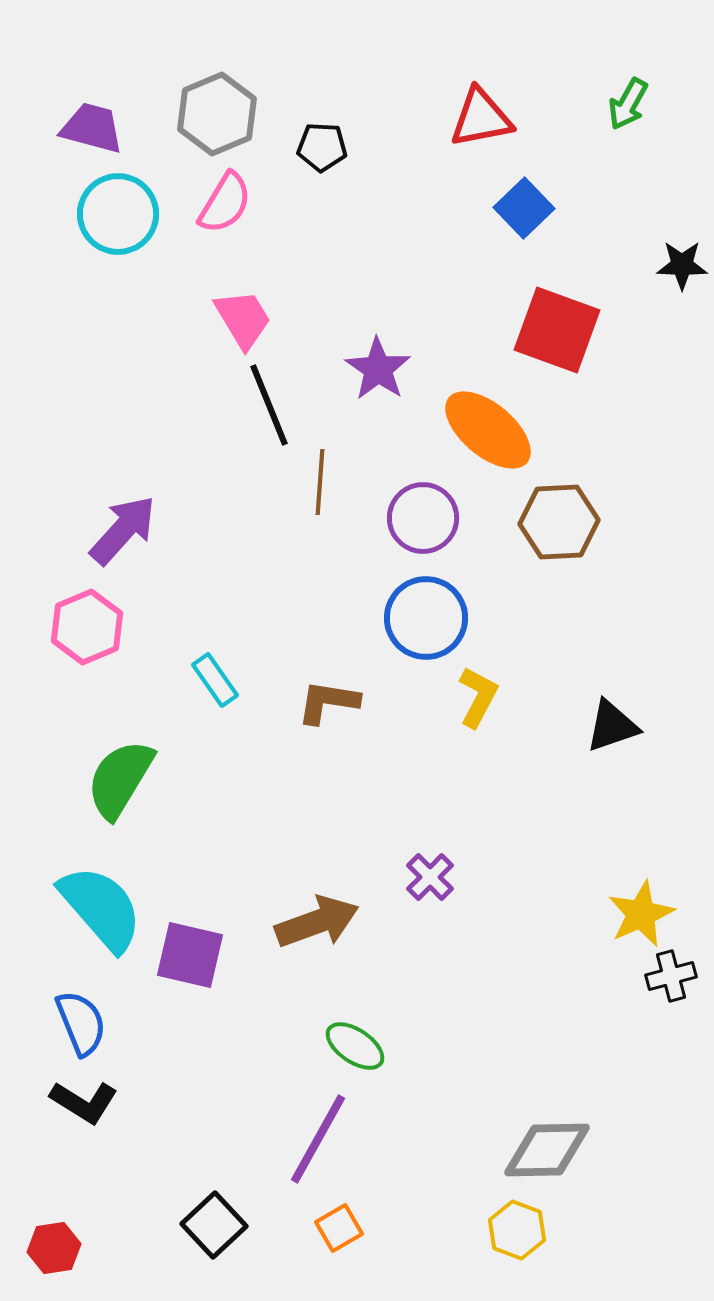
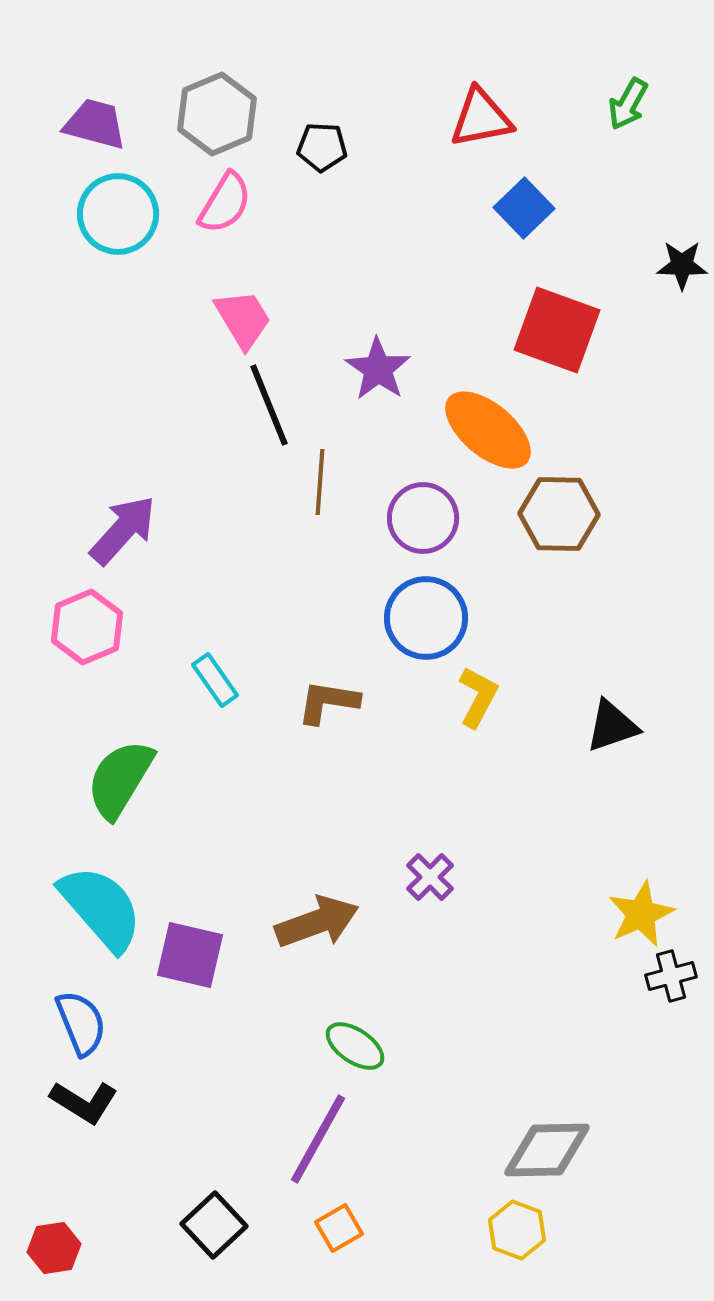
purple trapezoid: moved 3 px right, 4 px up
brown hexagon: moved 8 px up; rotated 4 degrees clockwise
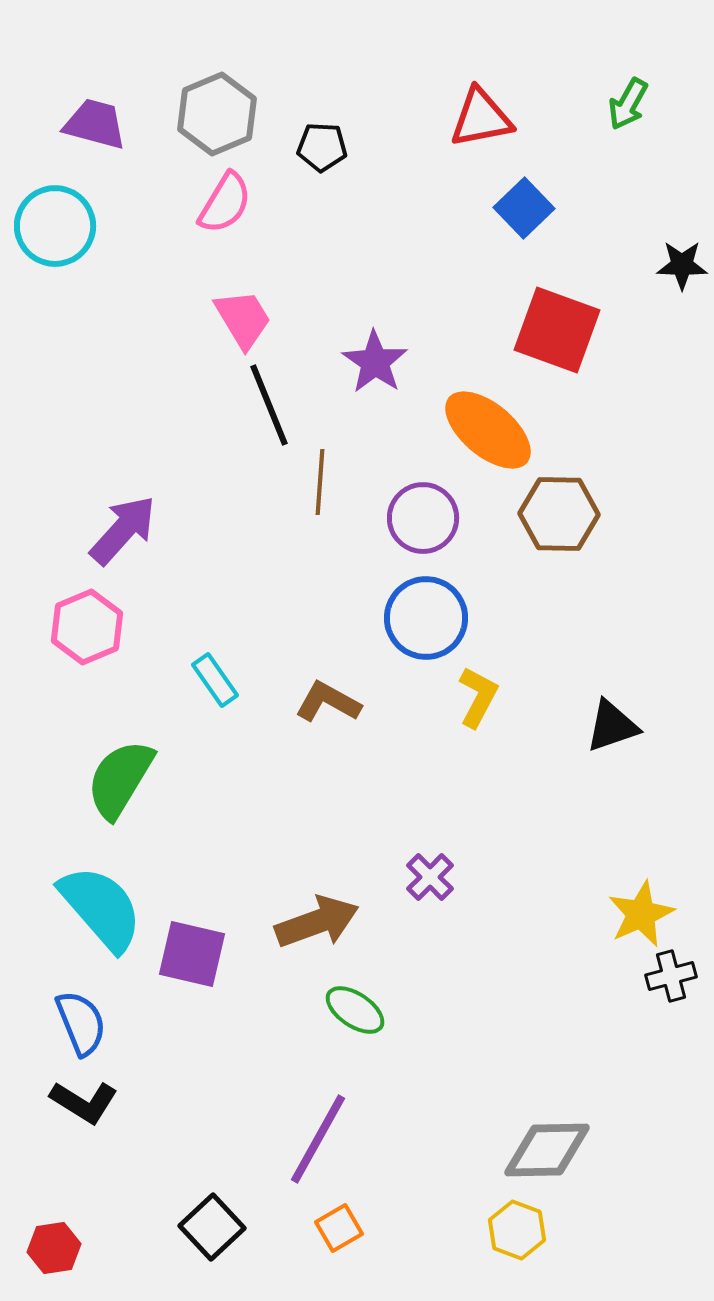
cyan circle: moved 63 px left, 12 px down
purple star: moved 3 px left, 7 px up
brown L-shape: rotated 20 degrees clockwise
purple square: moved 2 px right, 1 px up
green ellipse: moved 36 px up
black square: moved 2 px left, 2 px down
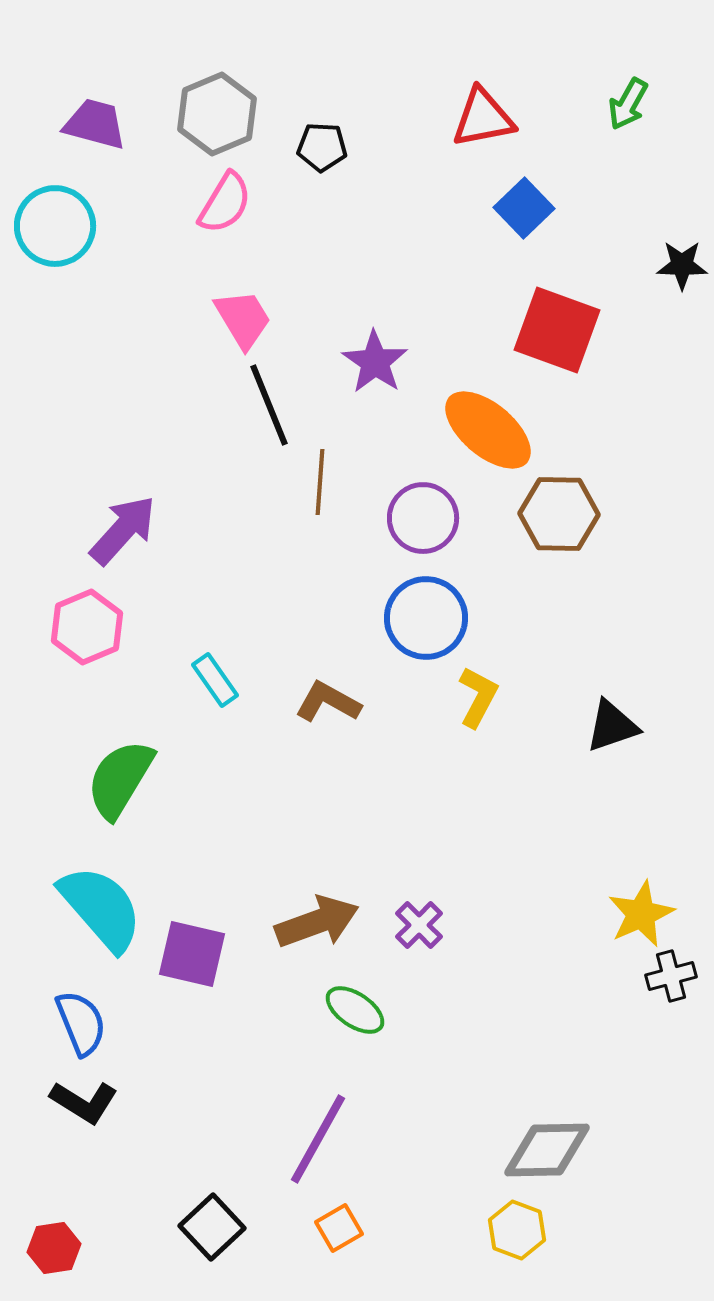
red triangle: moved 2 px right
purple cross: moved 11 px left, 48 px down
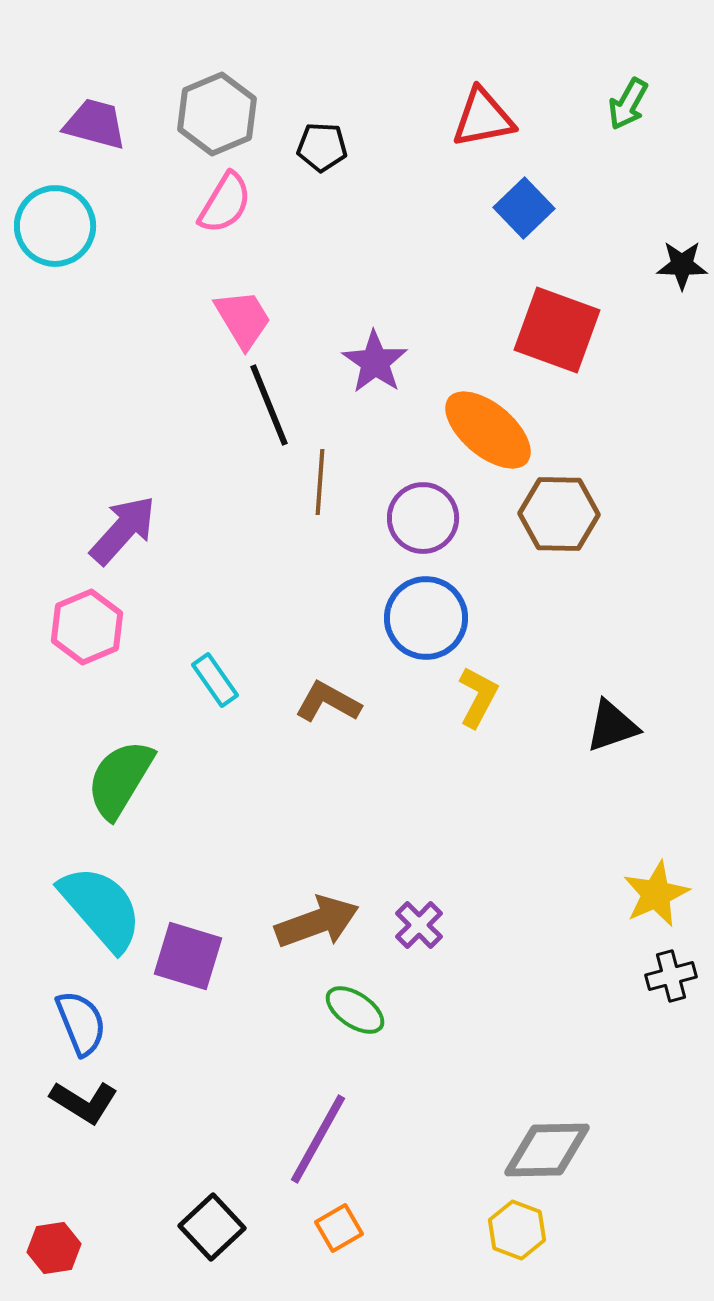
yellow star: moved 15 px right, 20 px up
purple square: moved 4 px left, 2 px down; rotated 4 degrees clockwise
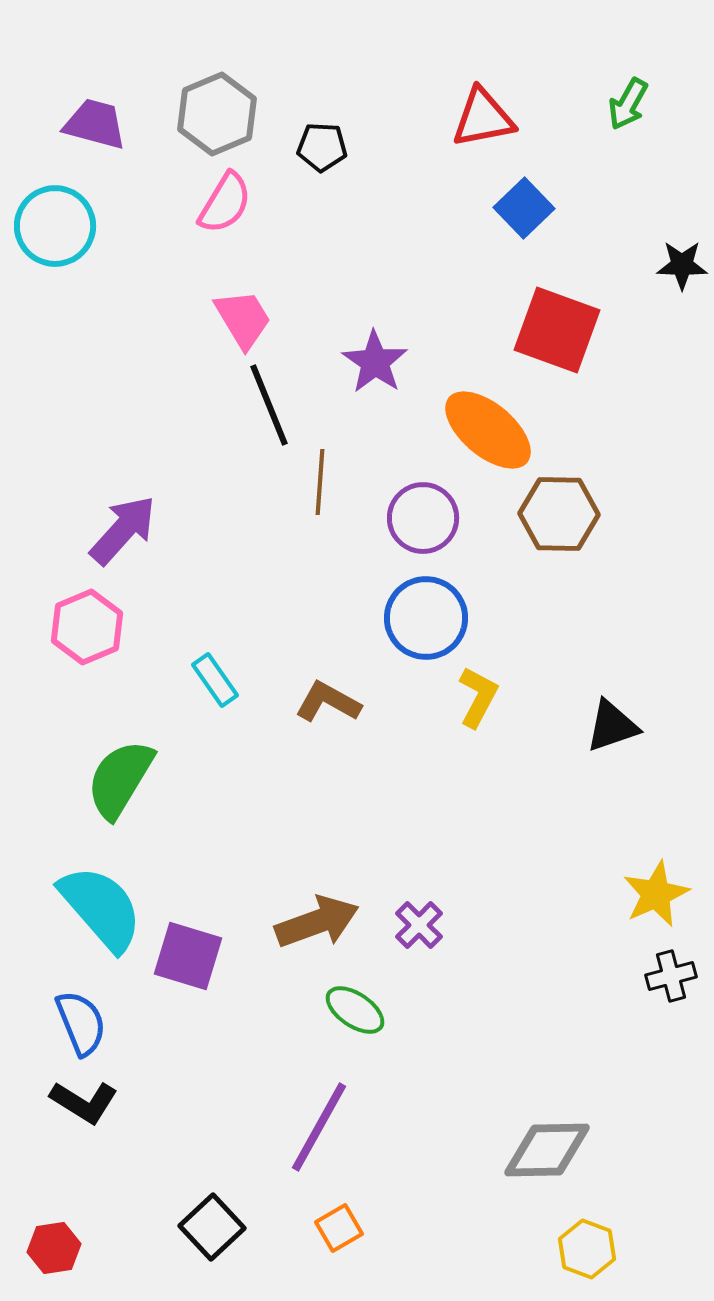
purple line: moved 1 px right, 12 px up
yellow hexagon: moved 70 px right, 19 px down
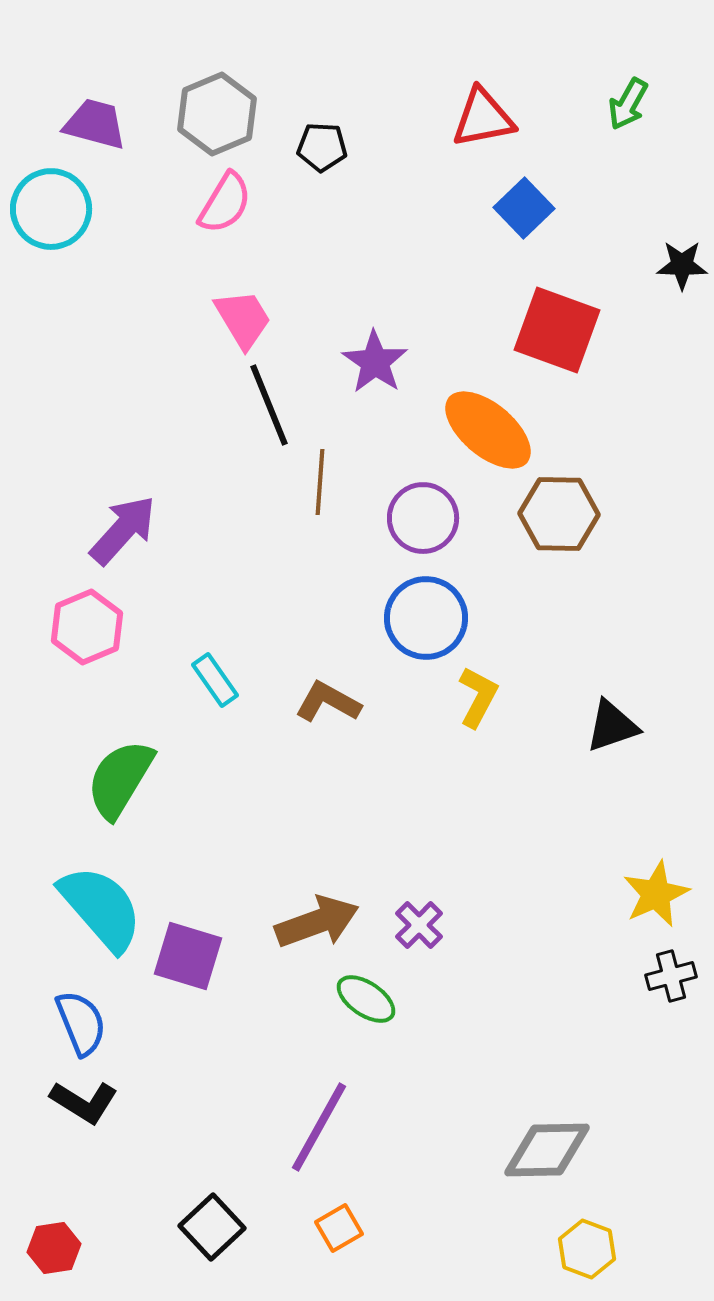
cyan circle: moved 4 px left, 17 px up
green ellipse: moved 11 px right, 11 px up
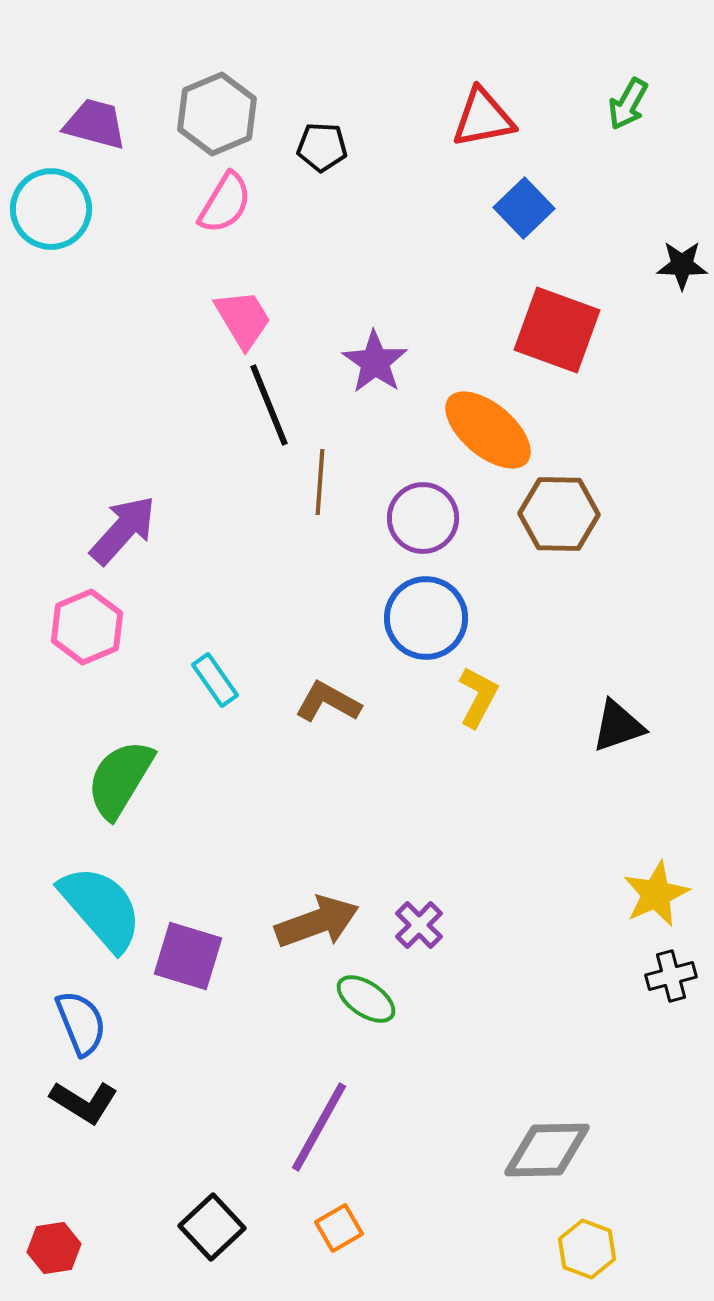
black triangle: moved 6 px right
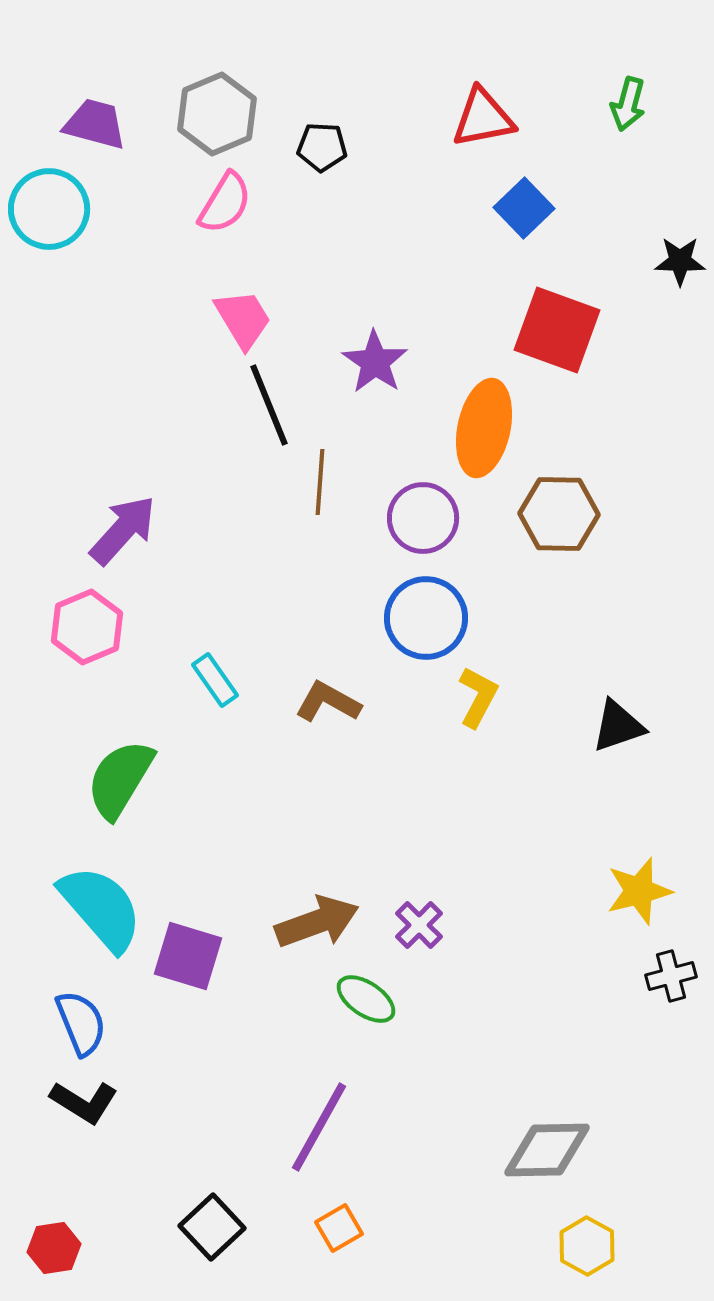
green arrow: rotated 14 degrees counterclockwise
cyan circle: moved 2 px left
black star: moved 2 px left, 4 px up
orange ellipse: moved 4 px left, 2 px up; rotated 62 degrees clockwise
yellow star: moved 17 px left, 3 px up; rotated 10 degrees clockwise
yellow hexagon: moved 3 px up; rotated 8 degrees clockwise
